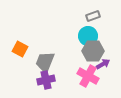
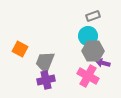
purple arrow: moved 1 px up; rotated 136 degrees counterclockwise
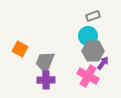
purple arrow: rotated 112 degrees clockwise
purple cross: rotated 12 degrees clockwise
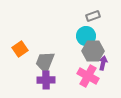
cyan circle: moved 2 px left
orange square: rotated 28 degrees clockwise
purple arrow: rotated 24 degrees counterclockwise
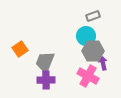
purple arrow: rotated 24 degrees counterclockwise
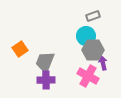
gray hexagon: moved 1 px up
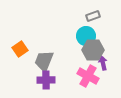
gray trapezoid: moved 1 px left, 1 px up
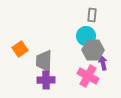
gray rectangle: moved 1 px left, 1 px up; rotated 64 degrees counterclockwise
gray trapezoid: rotated 20 degrees counterclockwise
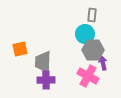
cyan circle: moved 1 px left, 2 px up
orange square: rotated 21 degrees clockwise
gray trapezoid: moved 1 px left, 1 px down
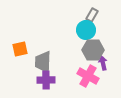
gray rectangle: rotated 24 degrees clockwise
cyan circle: moved 1 px right, 4 px up
